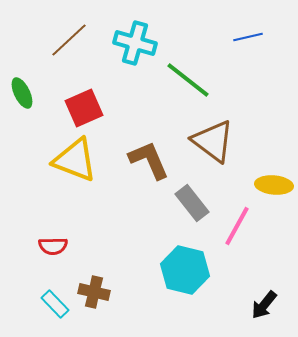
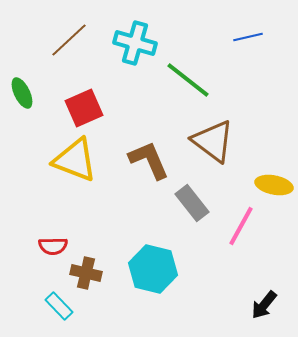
yellow ellipse: rotated 6 degrees clockwise
pink line: moved 4 px right
cyan hexagon: moved 32 px left, 1 px up
brown cross: moved 8 px left, 19 px up
cyan rectangle: moved 4 px right, 2 px down
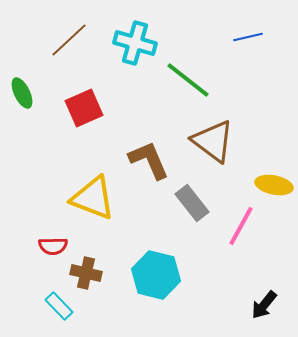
yellow triangle: moved 18 px right, 38 px down
cyan hexagon: moved 3 px right, 6 px down
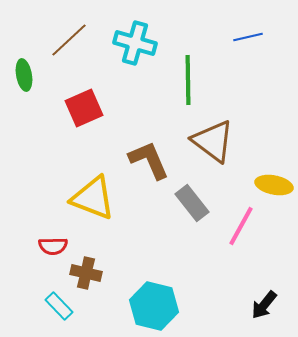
green line: rotated 51 degrees clockwise
green ellipse: moved 2 px right, 18 px up; rotated 16 degrees clockwise
cyan hexagon: moved 2 px left, 31 px down
